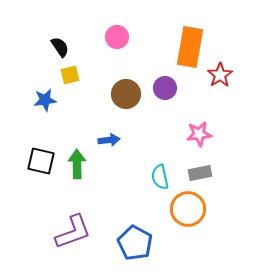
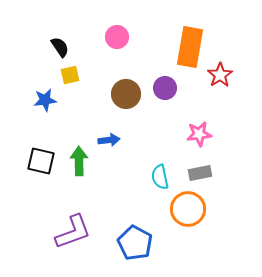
green arrow: moved 2 px right, 3 px up
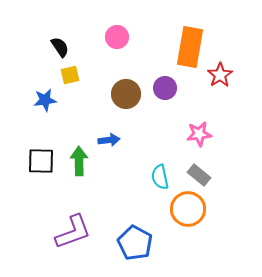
black square: rotated 12 degrees counterclockwise
gray rectangle: moved 1 px left, 2 px down; rotated 50 degrees clockwise
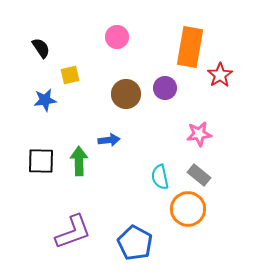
black semicircle: moved 19 px left, 1 px down
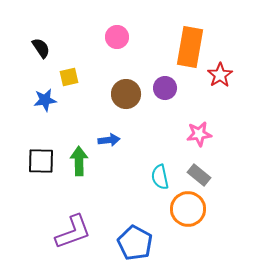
yellow square: moved 1 px left, 2 px down
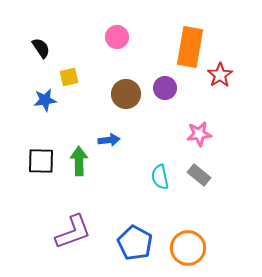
orange circle: moved 39 px down
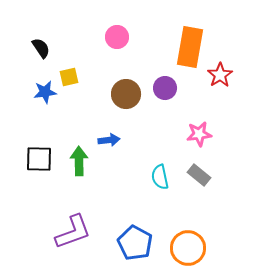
blue star: moved 8 px up
black square: moved 2 px left, 2 px up
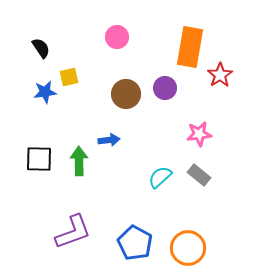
cyan semicircle: rotated 60 degrees clockwise
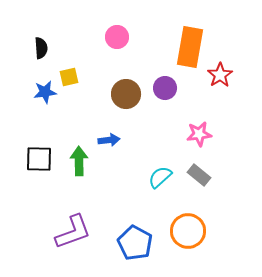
black semicircle: rotated 30 degrees clockwise
orange circle: moved 17 px up
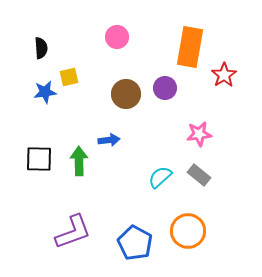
red star: moved 4 px right
